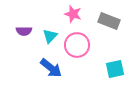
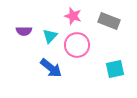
pink star: moved 2 px down
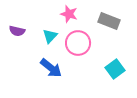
pink star: moved 4 px left, 2 px up
purple semicircle: moved 7 px left; rotated 14 degrees clockwise
pink circle: moved 1 px right, 2 px up
cyan square: rotated 24 degrees counterclockwise
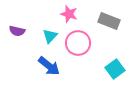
blue arrow: moved 2 px left, 2 px up
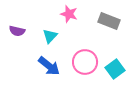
pink circle: moved 7 px right, 19 px down
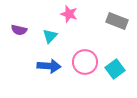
gray rectangle: moved 8 px right
purple semicircle: moved 2 px right, 1 px up
blue arrow: rotated 35 degrees counterclockwise
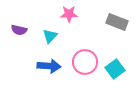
pink star: rotated 18 degrees counterclockwise
gray rectangle: moved 1 px down
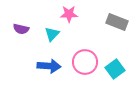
purple semicircle: moved 2 px right, 1 px up
cyan triangle: moved 2 px right, 2 px up
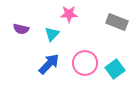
pink circle: moved 1 px down
blue arrow: moved 2 px up; rotated 50 degrees counterclockwise
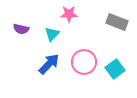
pink circle: moved 1 px left, 1 px up
